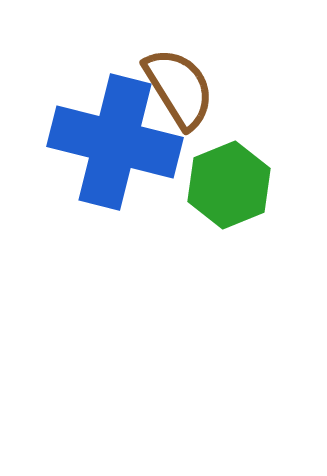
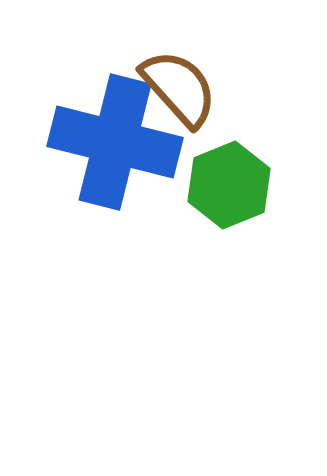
brown semicircle: rotated 10 degrees counterclockwise
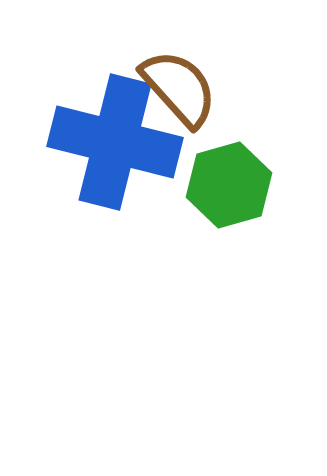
green hexagon: rotated 6 degrees clockwise
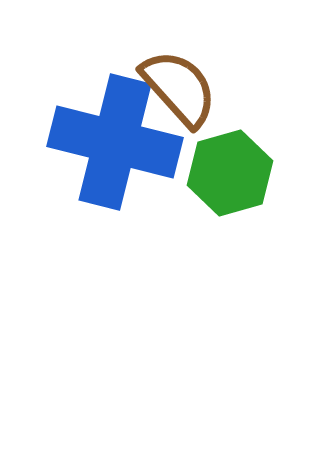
green hexagon: moved 1 px right, 12 px up
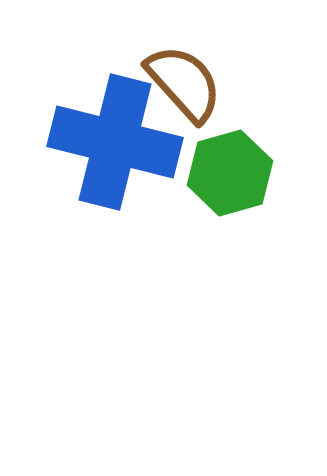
brown semicircle: moved 5 px right, 5 px up
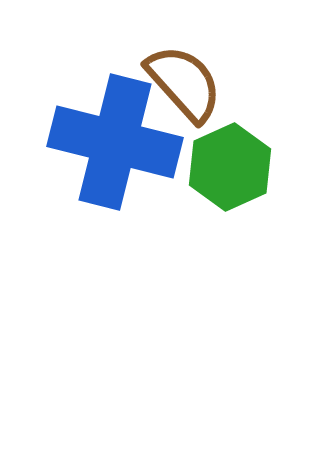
green hexagon: moved 6 px up; rotated 8 degrees counterclockwise
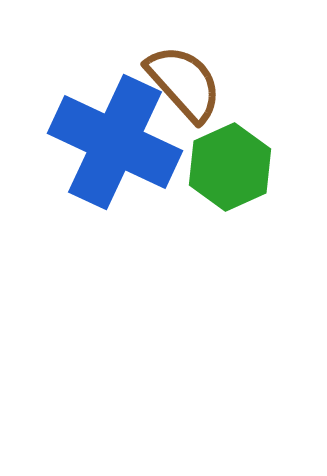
blue cross: rotated 11 degrees clockwise
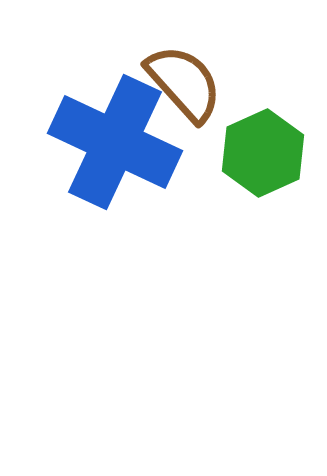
green hexagon: moved 33 px right, 14 px up
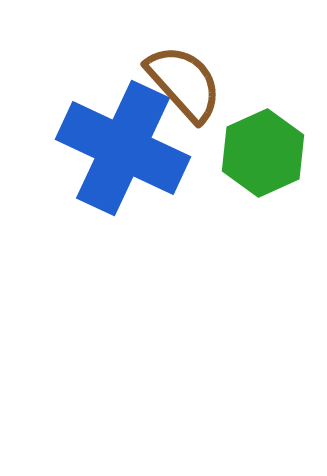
blue cross: moved 8 px right, 6 px down
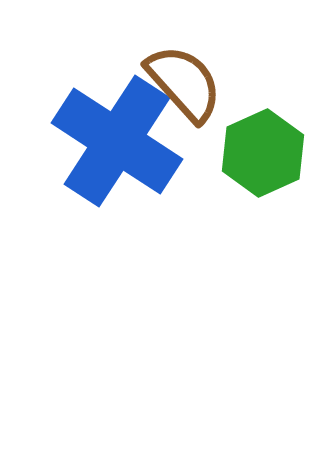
blue cross: moved 6 px left, 7 px up; rotated 8 degrees clockwise
